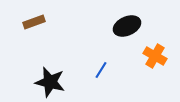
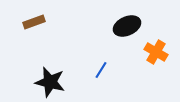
orange cross: moved 1 px right, 4 px up
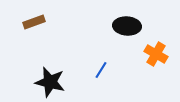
black ellipse: rotated 28 degrees clockwise
orange cross: moved 2 px down
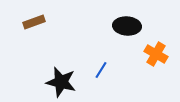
black star: moved 11 px right
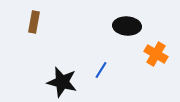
brown rectangle: rotated 60 degrees counterclockwise
black star: moved 1 px right
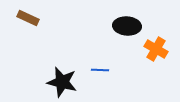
brown rectangle: moved 6 px left, 4 px up; rotated 75 degrees counterclockwise
orange cross: moved 5 px up
blue line: moved 1 px left; rotated 60 degrees clockwise
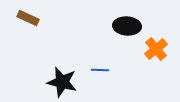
orange cross: rotated 20 degrees clockwise
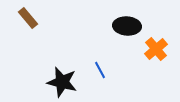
brown rectangle: rotated 25 degrees clockwise
blue line: rotated 60 degrees clockwise
